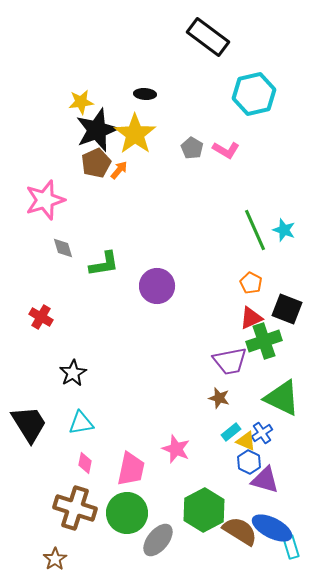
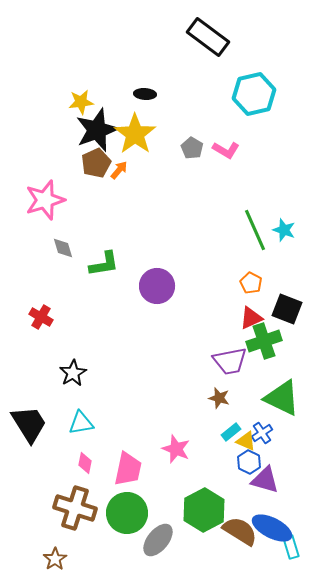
pink trapezoid at (131, 469): moved 3 px left
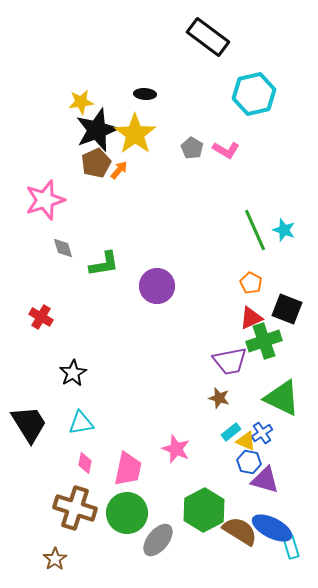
blue hexagon at (249, 462): rotated 15 degrees counterclockwise
